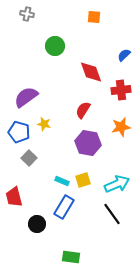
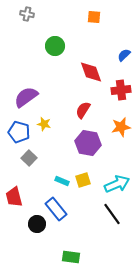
blue rectangle: moved 8 px left, 2 px down; rotated 70 degrees counterclockwise
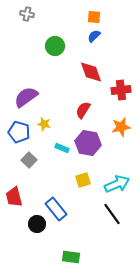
blue semicircle: moved 30 px left, 19 px up
gray square: moved 2 px down
cyan rectangle: moved 33 px up
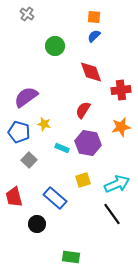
gray cross: rotated 24 degrees clockwise
blue rectangle: moved 1 px left, 11 px up; rotated 10 degrees counterclockwise
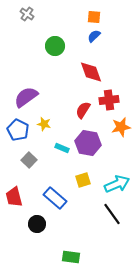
red cross: moved 12 px left, 10 px down
blue pentagon: moved 1 px left, 2 px up; rotated 10 degrees clockwise
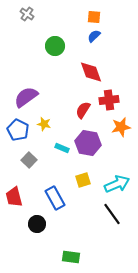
blue rectangle: rotated 20 degrees clockwise
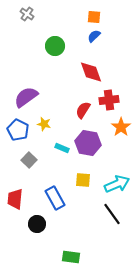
orange star: rotated 24 degrees counterclockwise
yellow square: rotated 21 degrees clockwise
red trapezoid: moved 1 px right, 2 px down; rotated 20 degrees clockwise
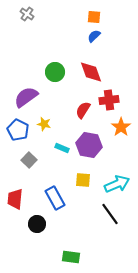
green circle: moved 26 px down
purple hexagon: moved 1 px right, 2 px down
black line: moved 2 px left
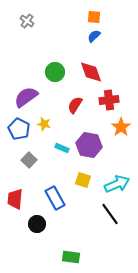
gray cross: moved 7 px down
red semicircle: moved 8 px left, 5 px up
blue pentagon: moved 1 px right, 1 px up
yellow square: rotated 14 degrees clockwise
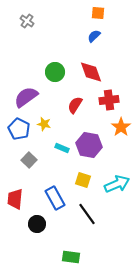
orange square: moved 4 px right, 4 px up
black line: moved 23 px left
